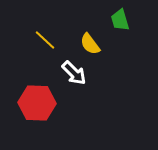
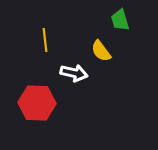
yellow line: rotated 40 degrees clockwise
yellow semicircle: moved 11 px right, 7 px down
white arrow: rotated 32 degrees counterclockwise
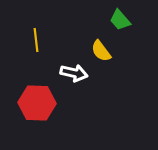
green trapezoid: rotated 25 degrees counterclockwise
yellow line: moved 9 px left
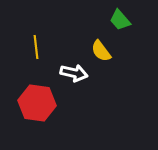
yellow line: moved 7 px down
red hexagon: rotated 6 degrees clockwise
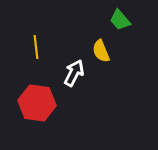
yellow semicircle: rotated 15 degrees clockwise
white arrow: rotated 76 degrees counterclockwise
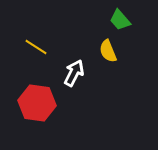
yellow line: rotated 50 degrees counterclockwise
yellow semicircle: moved 7 px right
